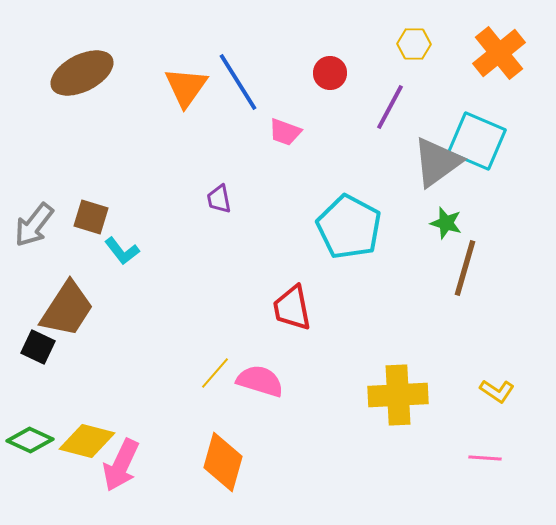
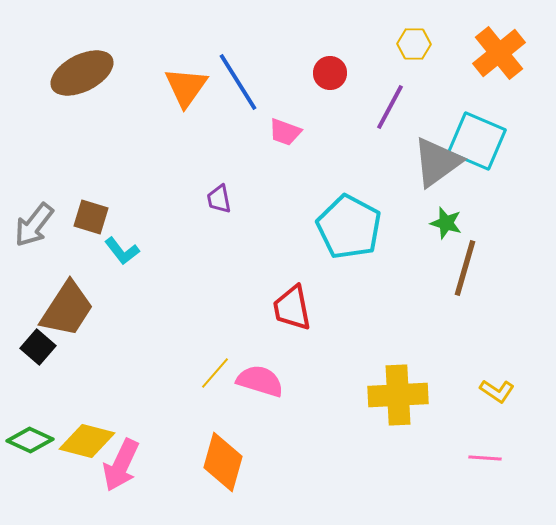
black square: rotated 16 degrees clockwise
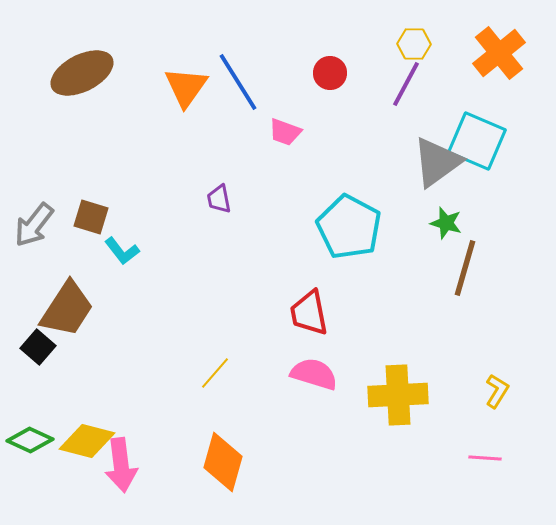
purple line: moved 16 px right, 23 px up
red trapezoid: moved 17 px right, 5 px down
pink semicircle: moved 54 px right, 7 px up
yellow L-shape: rotated 92 degrees counterclockwise
pink arrow: rotated 32 degrees counterclockwise
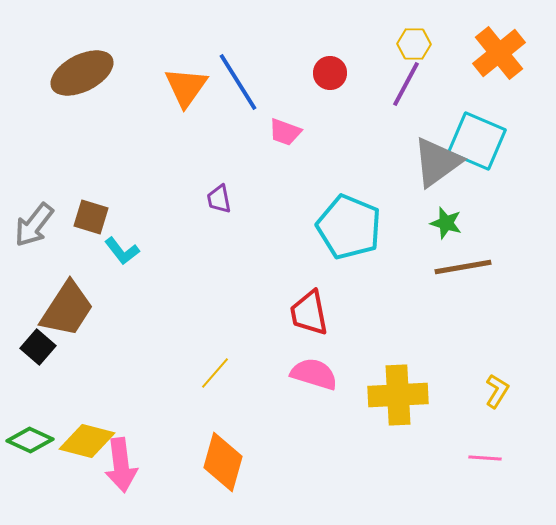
cyan pentagon: rotated 6 degrees counterclockwise
brown line: moved 2 px left, 1 px up; rotated 64 degrees clockwise
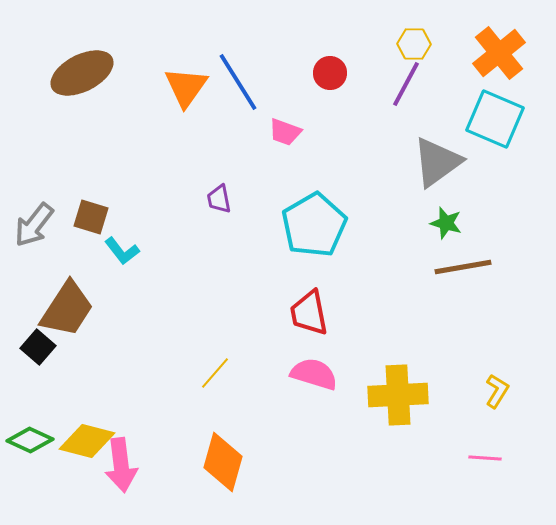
cyan square: moved 18 px right, 22 px up
cyan pentagon: moved 35 px left, 2 px up; rotated 20 degrees clockwise
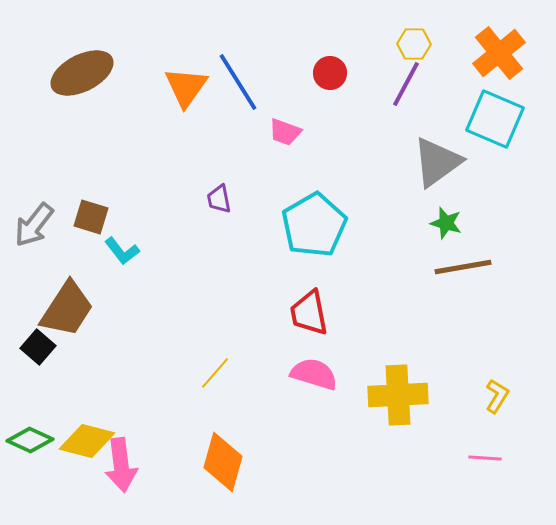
yellow L-shape: moved 5 px down
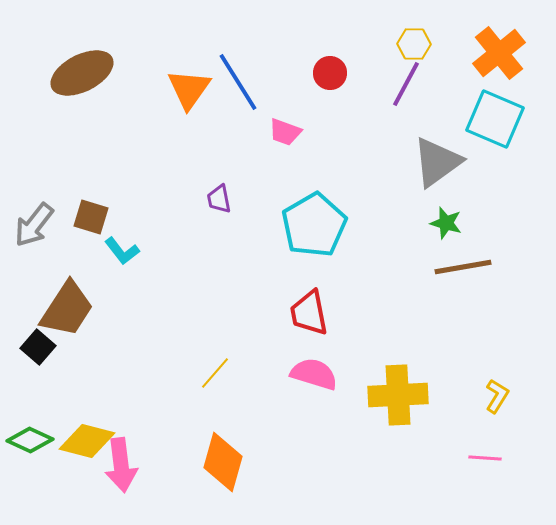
orange triangle: moved 3 px right, 2 px down
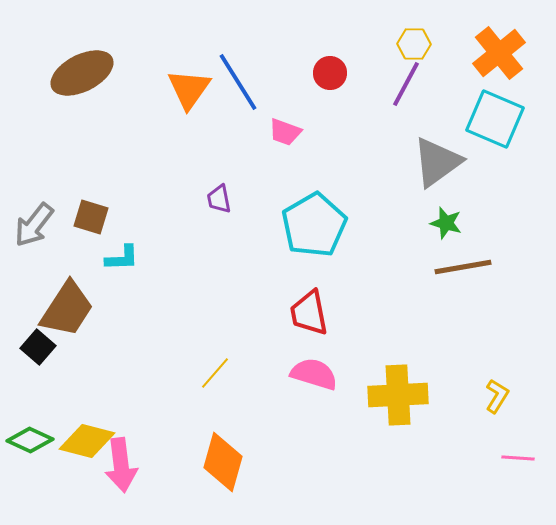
cyan L-shape: moved 7 px down; rotated 54 degrees counterclockwise
pink line: moved 33 px right
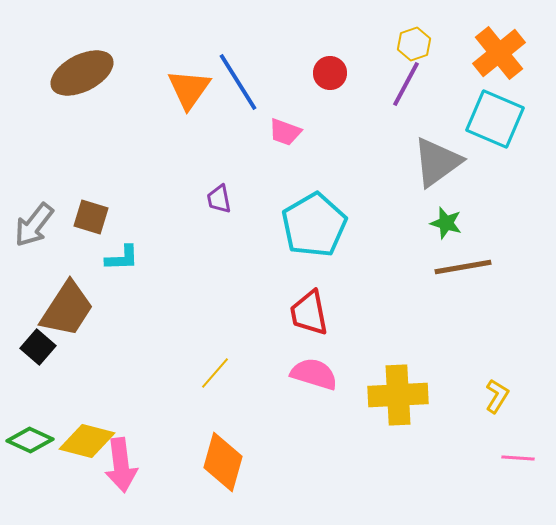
yellow hexagon: rotated 20 degrees counterclockwise
